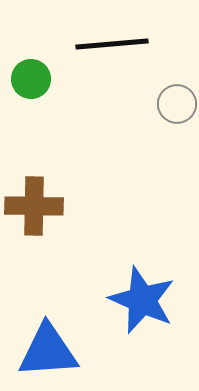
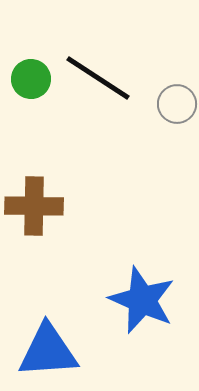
black line: moved 14 px left, 34 px down; rotated 38 degrees clockwise
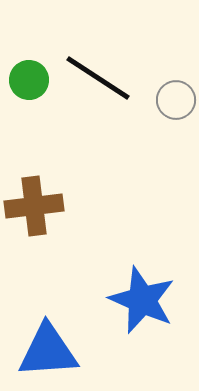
green circle: moved 2 px left, 1 px down
gray circle: moved 1 px left, 4 px up
brown cross: rotated 8 degrees counterclockwise
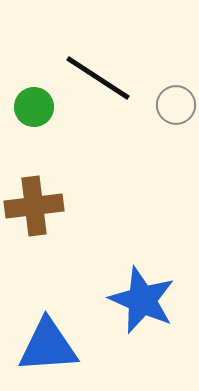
green circle: moved 5 px right, 27 px down
gray circle: moved 5 px down
blue triangle: moved 5 px up
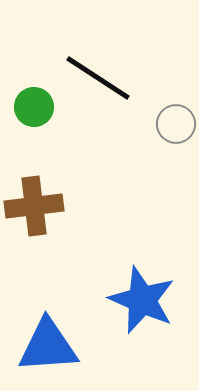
gray circle: moved 19 px down
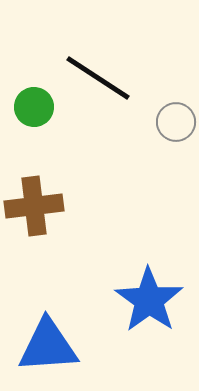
gray circle: moved 2 px up
blue star: moved 7 px right; rotated 12 degrees clockwise
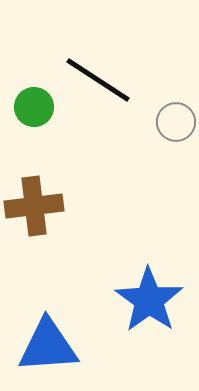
black line: moved 2 px down
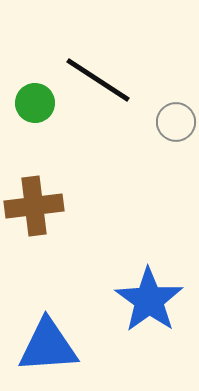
green circle: moved 1 px right, 4 px up
